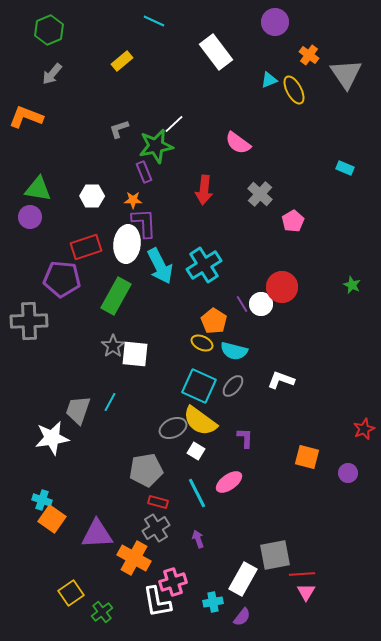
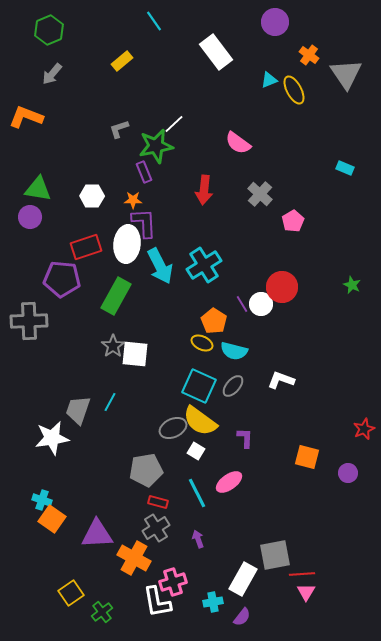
cyan line at (154, 21): rotated 30 degrees clockwise
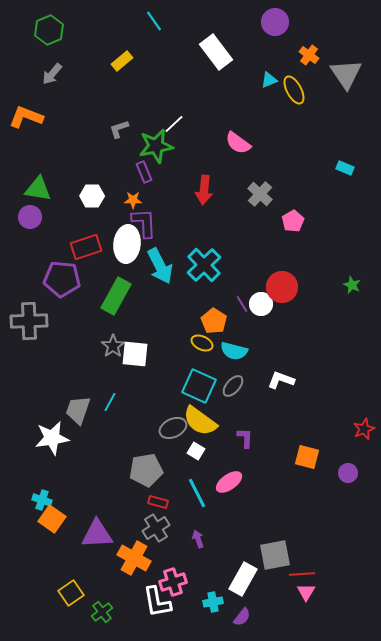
cyan cross at (204, 265): rotated 12 degrees counterclockwise
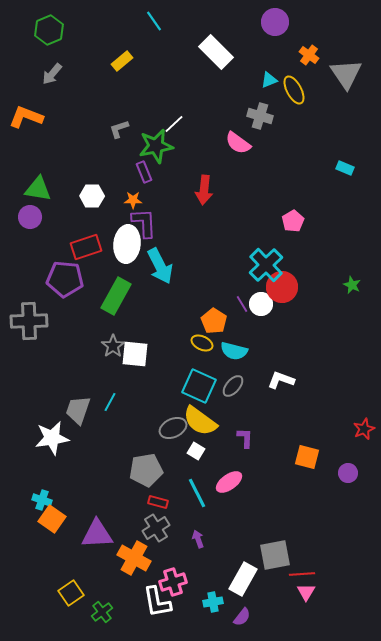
white rectangle at (216, 52): rotated 8 degrees counterclockwise
gray cross at (260, 194): moved 78 px up; rotated 25 degrees counterclockwise
cyan cross at (204, 265): moved 62 px right
purple pentagon at (62, 279): moved 3 px right
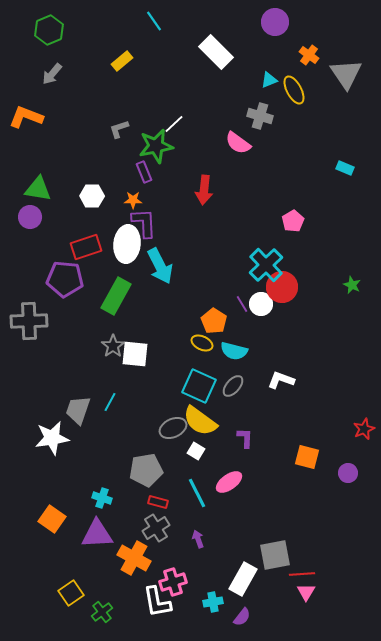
cyan cross at (42, 500): moved 60 px right, 2 px up
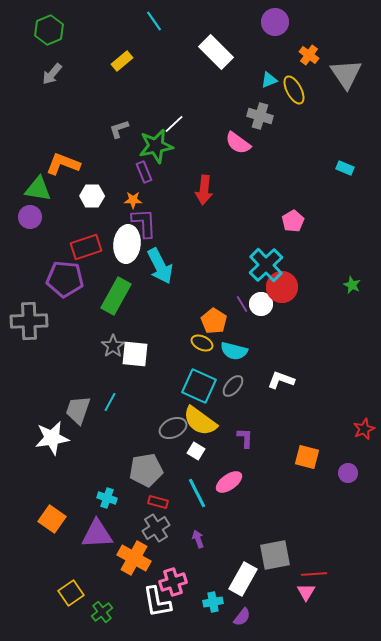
orange L-shape at (26, 117): moved 37 px right, 47 px down
cyan cross at (102, 498): moved 5 px right
red line at (302, 574): moved 12 px right
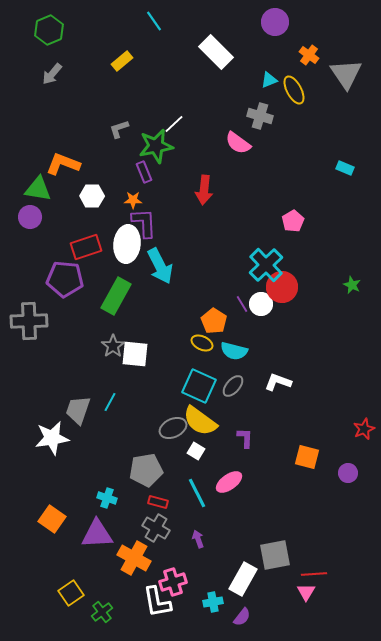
white L-shape at (281, 380): moved 3 px left, 2 px down
gray cross at (156, 528): rotated 28 degrees counterclockwise
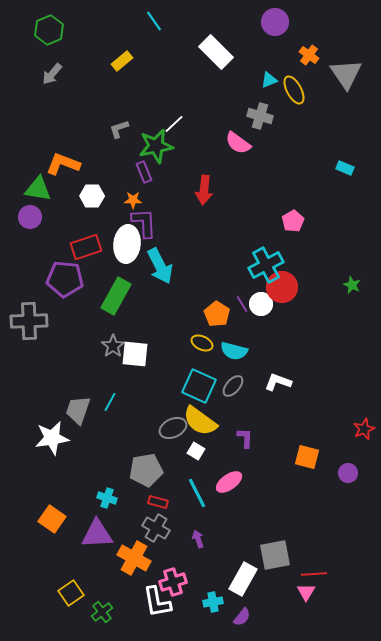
cyan cross at (266, 265): rotated 16 degrees clockwise
orange pentagon at (214, 321): moved 3 px right, 7 px up
